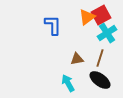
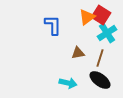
red square: rotated 30 degrees counterclockwise
brown triangle: moved 1 px right, 6 px up
cyan arrow: rotated 132 degrees clockwise
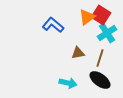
blue L-shape: rotated 50 degrees counterclockwise
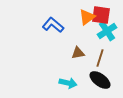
red square: rotated 24 degrees counterclockwise
cyan cross: moved 2 px up
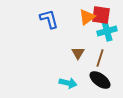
blue L-shape: moved 4 px left, 6 px up; rotated 35 degrees clockwise
cyan cross: rotated 18 degrees clockwise
brown triangle: rotated 48 degrees counterclockwise
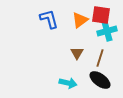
orange triangle: moved 7 px left, 3 px down
brown triangle: moved 1 px left
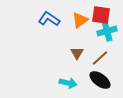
blue L-shape: rotated 40 degrees counterclockwise
brown line: rotated 30 degrees clockwise
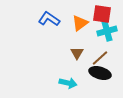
red square: moved 1 px right, 1 px up
orange triangle: moved 3 px down
black ellipse: moved 7 px up; rotated 20 degrees counterclockwise
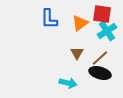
blue L-shape: rotated 125 degrees counterclockwise
cyan cross: rotated 18 degrees counterclockwise
